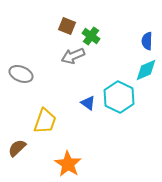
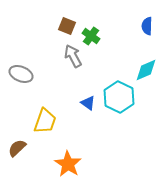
blue semicircle: moved 15 px up
gray arrow: rotated 85 degrees clockwise
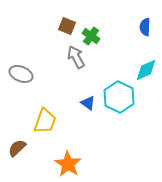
blue semicircle: moved 2 px left, 1 px down
gray arrow: moved 3 px right, 1 px down
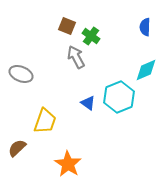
cyan hexagon: rotated 12 degrees clockwise
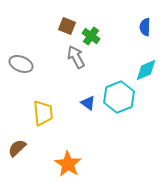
gray ellipse: moved 10 px up
yellow trapezoid: moved 2 px left, 8 px up; rotated 24 degrees counterclockwise
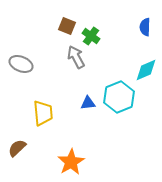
blue triangle: rotated 42 degrees counterclockwise
orange star: moved 3 px right, 2 px up; rotated 8 degrees clockwise
